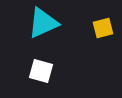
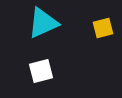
white square: rotated 30 degrees counterclockwise
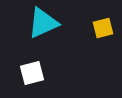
white square: moved 9 px left, 2 px down
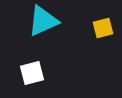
cyan triangle: moved 2 px up
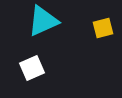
white square: moved 5 px up; rotated 10 degrees counterclockwise
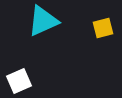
white square: moved 13 px left, 13 px down
